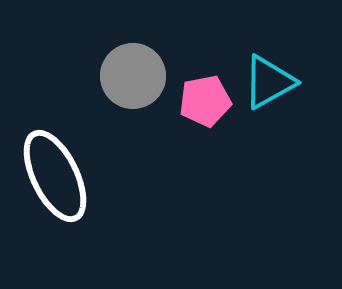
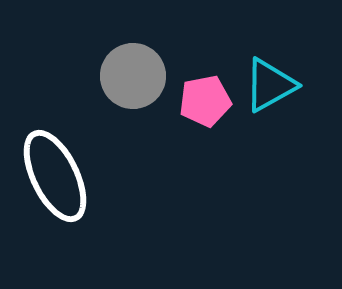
cyan triangle: moved 1 px right, 3 px down
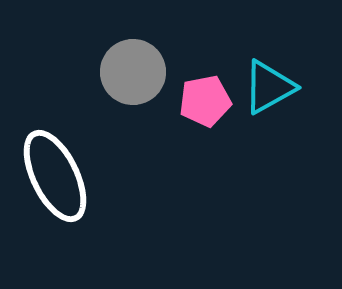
gray circle: moved 4 px up
cyan triangle: moved 1 px left, 2 px down
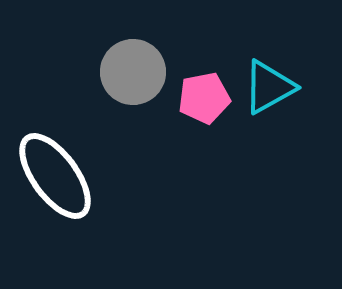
pink pentagon: moved 1 px left, 3 px up
white ellipse: rotated 10 degrees counterclockwise
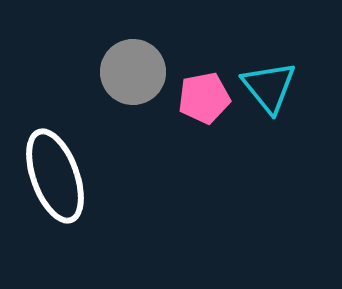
cyan triangle: rotated 40 degrees counterclockwise
white ellipse: rotated 16 degrees clockwise
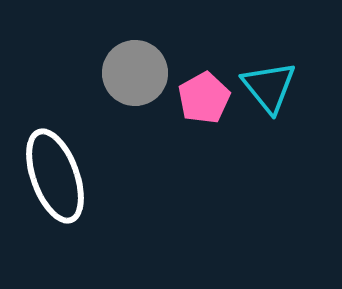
gray circle: moved 2 px right, 1 px down
pink pentagon: rotated 18 degrees counterclockwise
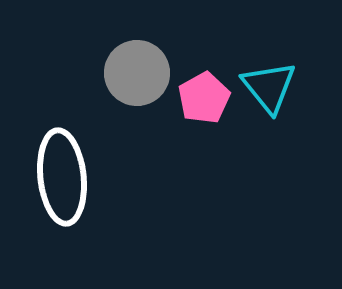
gray circle: moved 2 px right
white ellipse: moved 7 px right, 1 px down; rotated 14 degrees clockwise
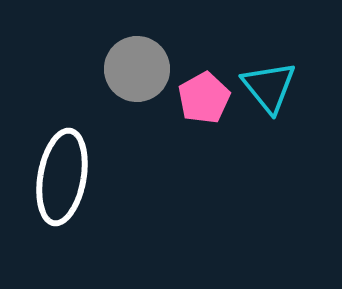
gray circle: moved 4 px up
white ellipse: rotated 16 degrees clockwise
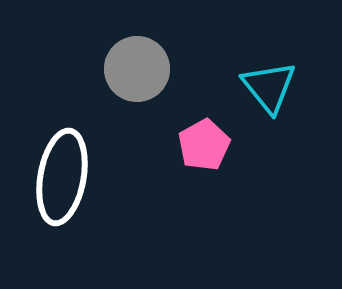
pink pentagon: moved 47 px down
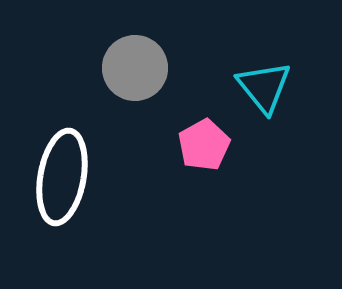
gray circle: moved 2 px left, 1 px up
cyan triangle: moved 5 px left
